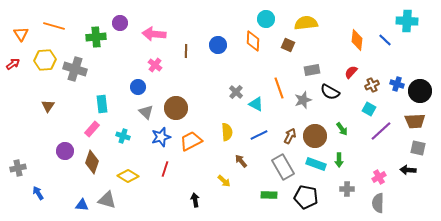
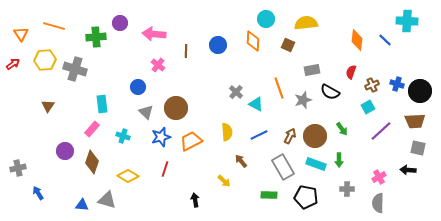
pink cross at (155, 65): moved 3 px right
red semicircle at (351, 72): rotated 24 degrees counterclockwise
cyan square at (369, 109): moved 1 px left, 2 px up; rotated 32 degrees clockwise
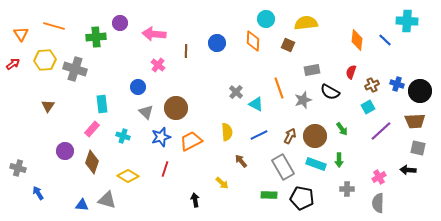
blue circle at (218, 45): moved 1 px left, 2 px up
gray cross at (18, 168): rotated 28 degrees clockwise
yellow arrow at (224, 181): moved 2 px left, 2 px down
black pentagon at (306, 197): moved 4 px left, 1 px down
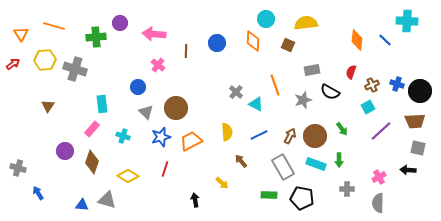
orange line at (279, 88): moved 4 px left, 3 px up
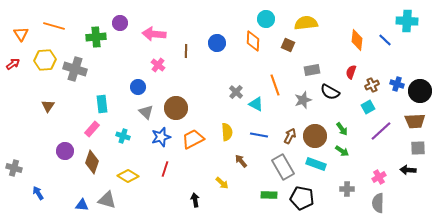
blue line at (259, 135): rotated 36 degrees clockwise
orange trapezoid at (191, 141): moved 2 px right, 2 px up
gray square at (418, 148): rotated 14 degrees counterclockwise
green arrow at (339, 160): moved 3 px right, 9 px up; rotated 56 degrees counterclockwise
gray cross at (18, 168): moved 4 px left
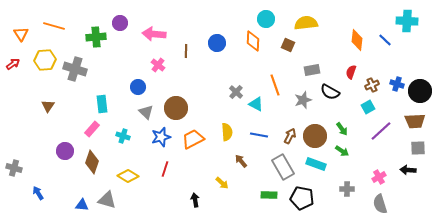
gray semicircle at (378, 203): moved 2 px right, 1 px down; rotated 18 degrees counterclockwise
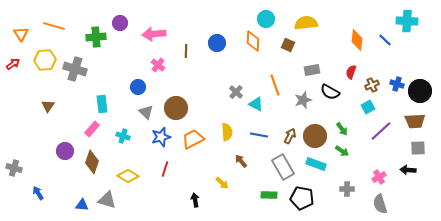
pink arrow at (154, 34): rotated 10 degrees counterclockwise
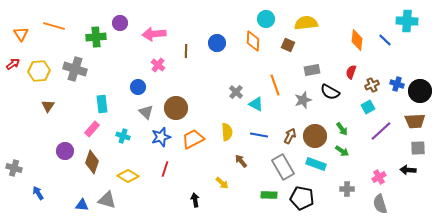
yellow hexagon at (45, 60): moved 6 px left, 11 px down
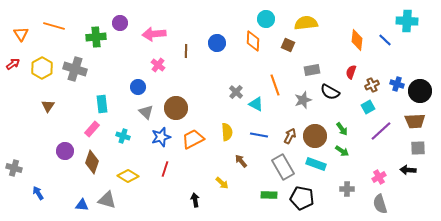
yellow hexagon at (39, 71): moved 3 px right, 3 px up; rotated 25 degrees counterclockwise
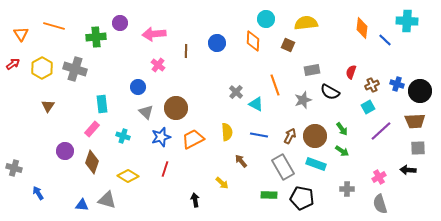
orange diamond at (357, 40): moved 5 px right, 12 px up
